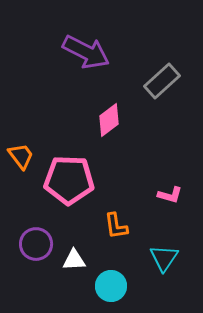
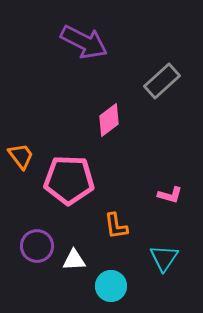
purple arrow: moved 2 px left, 10 px up
purple circle: moved 1 px right, 2 px down
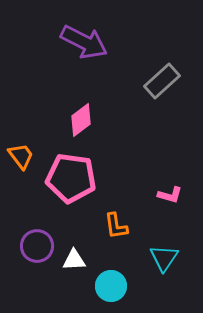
pink diamond: moved 28 px left
pink pentagon: moved 2 px right, 2 px up; rotated 6 degrees clockwise
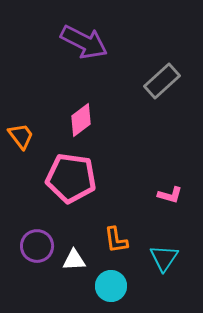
orange trapezoid: moved 20 px up
orange L-shape: moved 14 px down
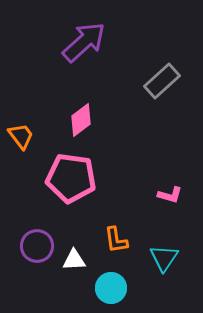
purple arrow: rotated 69 degrees counterclockwise
cyan circle: moved 2 px down
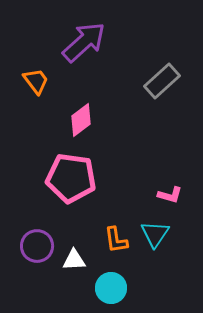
orange trapezoid: moved 15 px right, 55 px up
cyan triangle: moved 9 px left, 24 px up
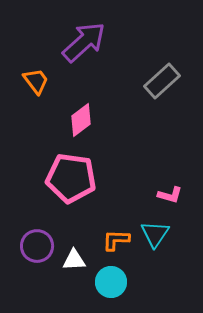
orange L-shape: rotated 100 degrees clockwise
cyan circle: moved 6 px up
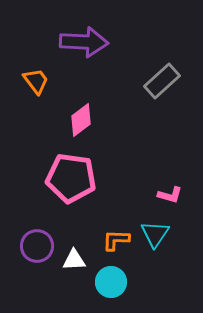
purple arrow: rotated 45 degrees clockwise
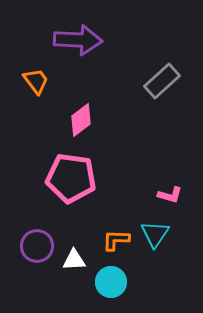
purple arrow: moved 6 px left, 2 px up
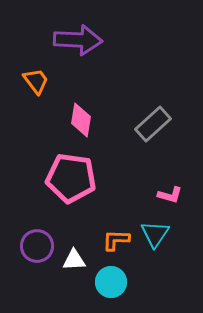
gray rectangle: moved 9 px left, 43 px down
pink diamond: rotated 44 degrees counterclockwise
